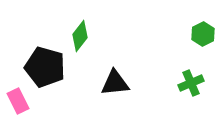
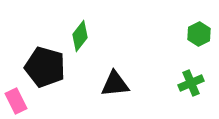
green hexagon: moved 4 px left
black triangle: moved 1 px down
pink rectangle: moved 2 px left
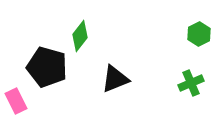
black pentagon: moved 2 px right
black triangle: moved 5 px up; rotated 16 degrees counterclockwise
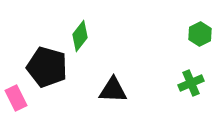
green hexagon: moved 1 px right
black triangle: moved 2 px left, 11 px down; rotated 24 degrees clockwise
pink rectangle: moved 3 px up
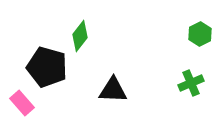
pink rectangle: moved 6 px right, 5 px down; rotated 15 degrees counterclockwise
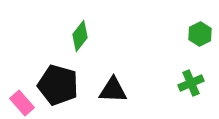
black pentagon: moved 11 px right, 18 px down
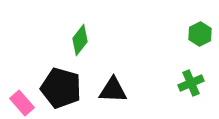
green diamond: moved 4 px down
black pentagon: moved 3 px right, 3 px down
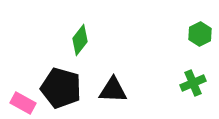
green cross: moved 2 px right
pink rectangle: moved 1 px right; rotated 20 degrees counterclockwise
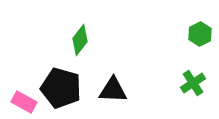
green cross: rotated 10 degrees counterclockwise
pink rectangle: moved 1 px right, 1 px up
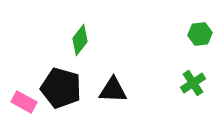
green hexagon: rotated 20 degrees clockwise
